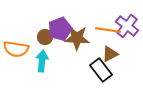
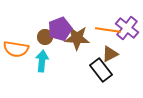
purple cross: moved 2 px down
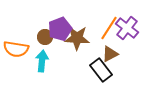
orange line: moved 1 px right, 2 px up; rotated 65 degrees counterclockwise
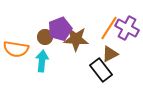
purple cross: rotated 10 degrees counterclockwise
brown star: moved 1 px left, 1 px down
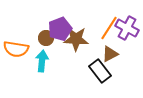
brown circle: moved 1 px right, 1 px down
black rectangle: moved 1 px left, 1 px down
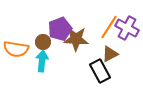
orange line: moved 1 px up
brown circle: moved 3 px left, 4 px down
black rectangle: rotated 10 degrees clockwise
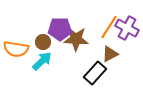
purple pentagon: rotated 20 degrees clockwise
cyan arrow: rotated 40 degrees clockwise
black rectangle: moved 5 px left, 2 px down; rotated 70 degrees clockwise
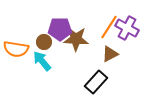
brown circle: moved 1 px right
cyan arrow: rotated 85 degrees counterclockwise
black rectangle: moved 1 px right, 9 px down
